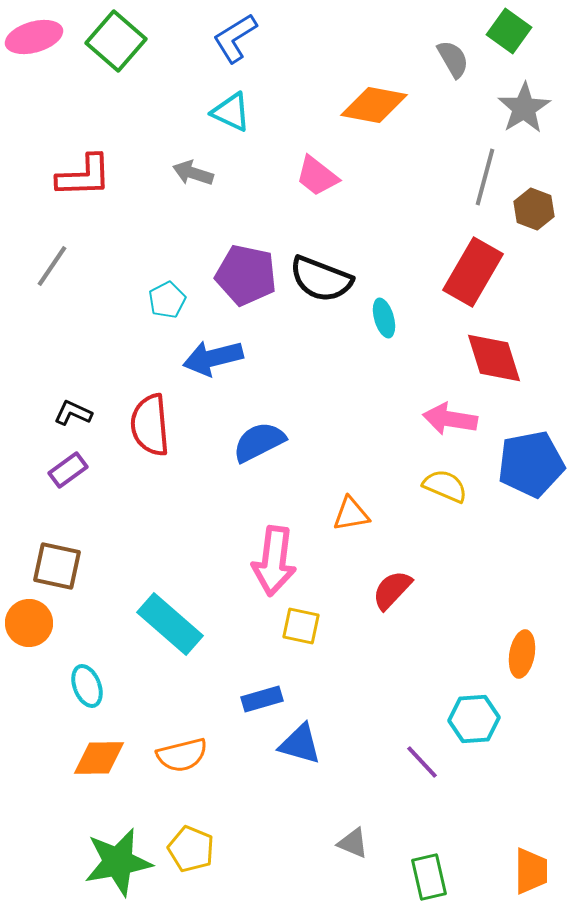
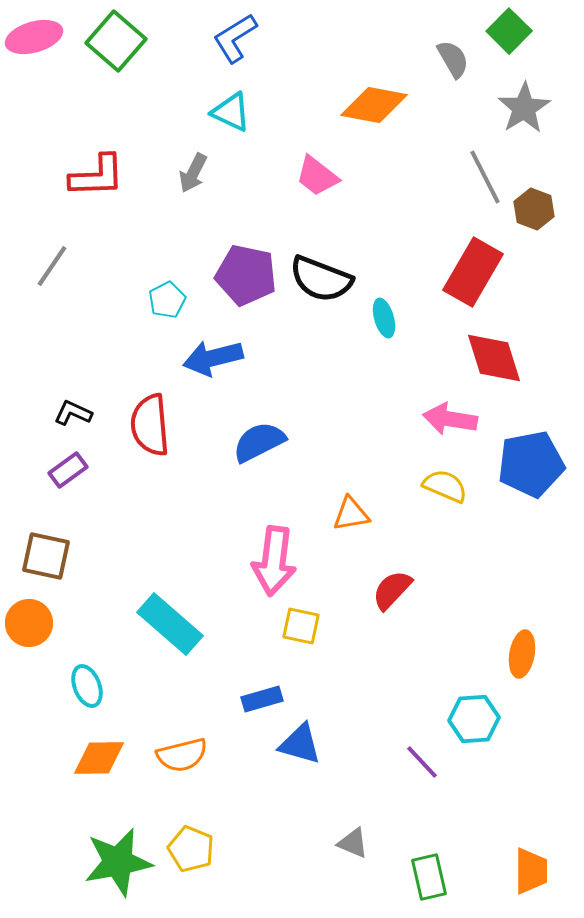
green square at (509, 31): rotated 9 degrees clockwise
gray arrow at (193, 173): rotated 81 degrees counterclockwise
red L-shape at (84, 176): moved 13 px right
gray line at (485, 177): rotated 42 degrees counterclockwise
brown square at (57, 566): moved 11 px left, 10 px up
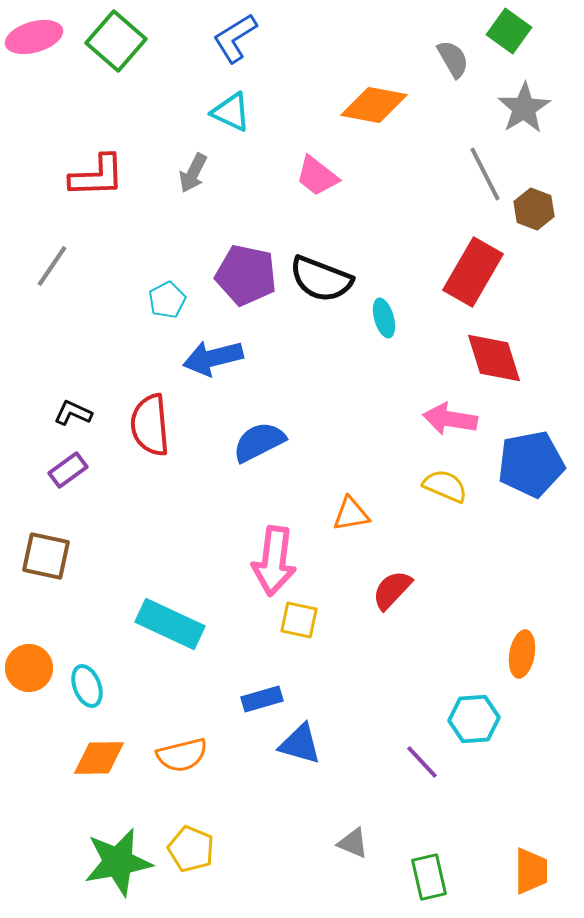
green square at (509, 31): rotated 9 degrees counterclockwise
gray line at (485, 177): moved 3 px up
orange circle at (29, 623): moved 45 px down
cyan rectangle at (170, 624): rotated 16 degrees counterclockwise
yellow square at (301, 626): moved 2 px left, 6 px up
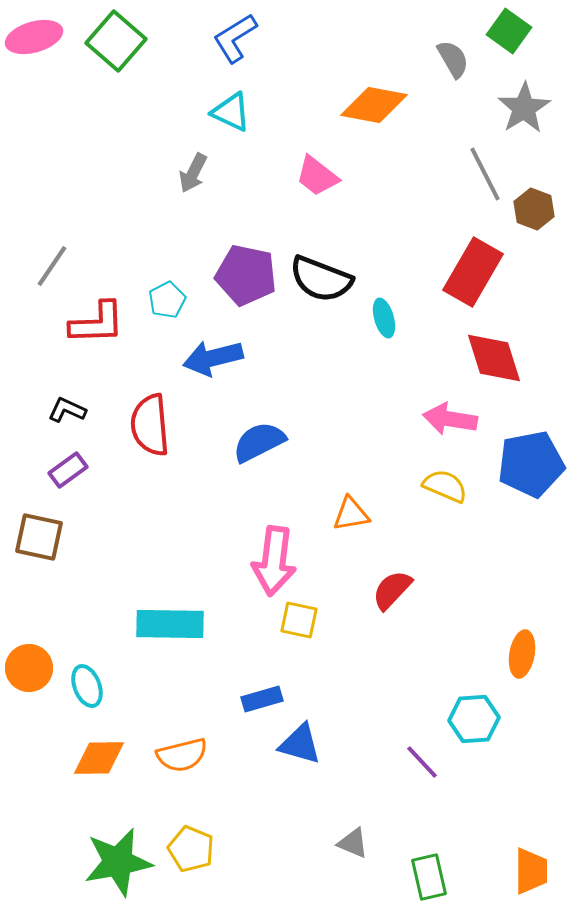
red L-shape at (97, 176): moved 147 px down
black L-shape at (73, 413): moved 6 px left, 3 px up
brown square at (46, 556): moved 7 px left, 19 px up
cyan rectangle at (170, 624): rotated 24 degrees counterclockwise
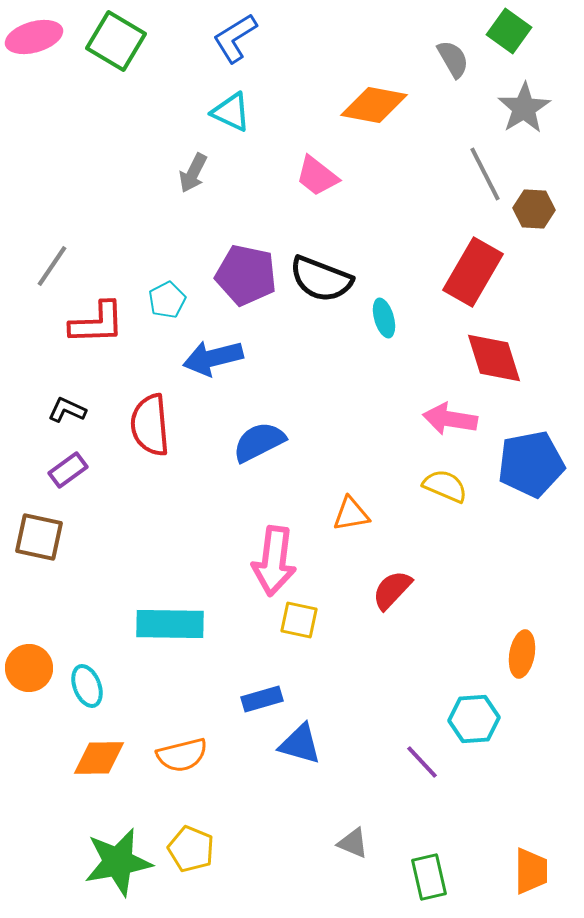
green square at (116, 41): rotated 10 degrees counterclockwise
brown hexagon at (534, 209): rotated 18 degrees counterclockwise
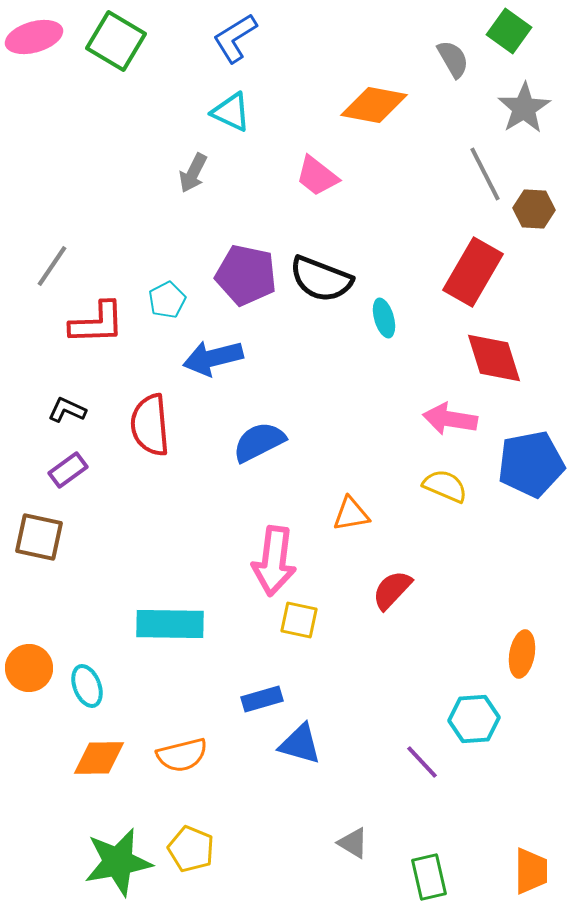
gray triangle at (353, 843): rotated 8 degrees clockwise
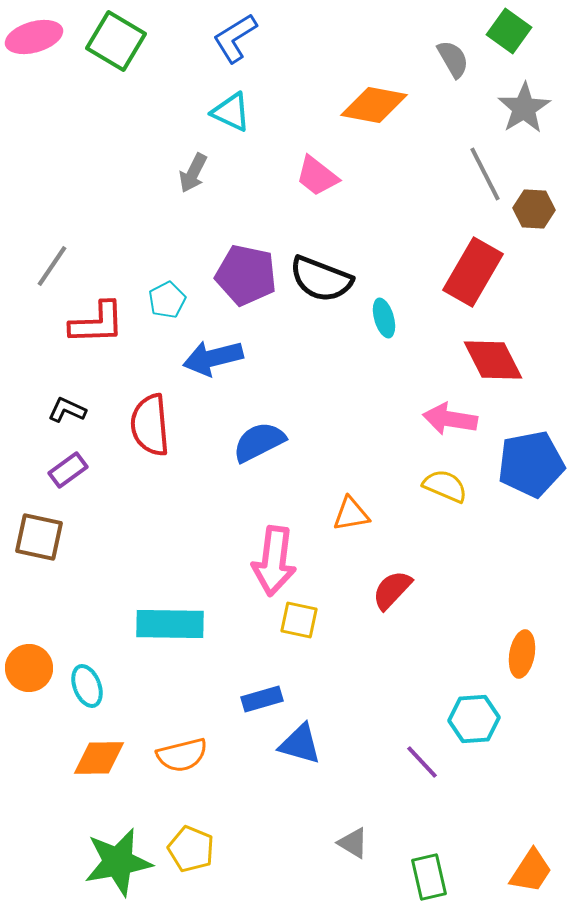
red diamond at (494, 358): moved 1 px left, 2 px down; rotated 10 degrees counterclockwise
orange trapezoid at (531, 871): rotated 33 degrees clockwise
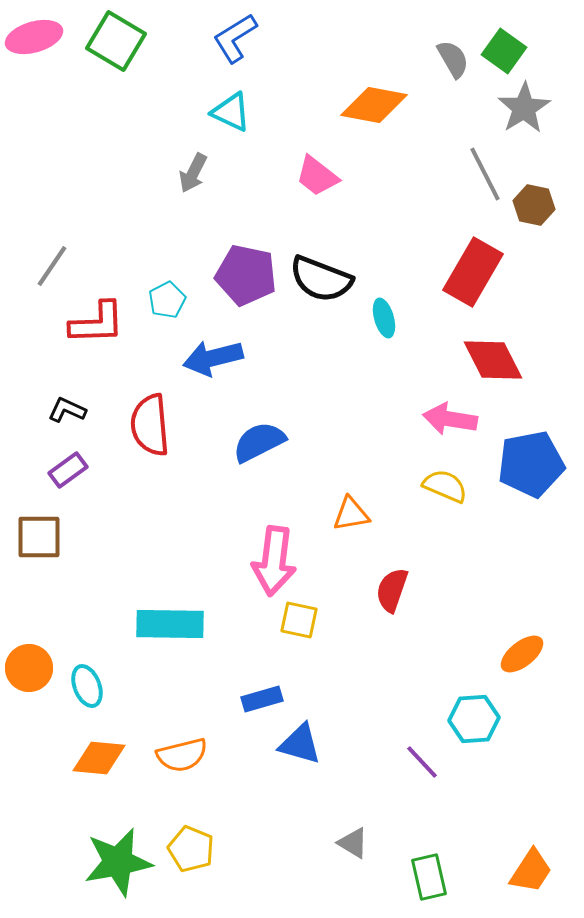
green square at (509, 31): moved 5 px left, 20 px down
brown hexagon at (534, 209): moved 4 px up; rotated 9 degrees clockwise
brown square at (39, 537): rotated 12 degrees counterclockwise
red semicircle at (392, 590): rotated 24 degrees counterclockwise
orange ellipse at (522, 654): rotated 42 degrees clockwise
orange diamond at (99, 758): rotated 6 degrees clockwise
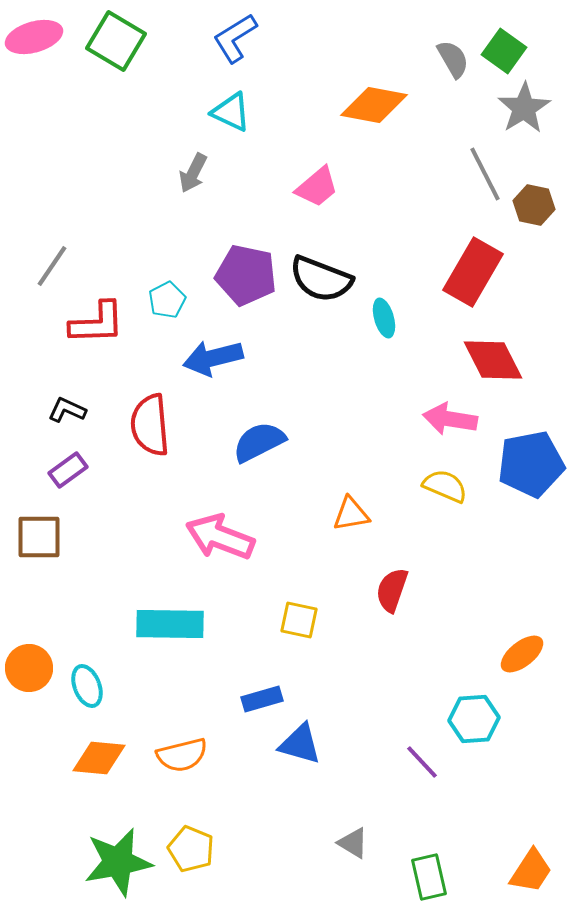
pink trapezoid at (317, 176): moved 11 px down; rotated 78 degrees counterclockwise
pink arrow at (274, 561): moved 54 px left, 24 px up; rotated 104 degrees clockwise
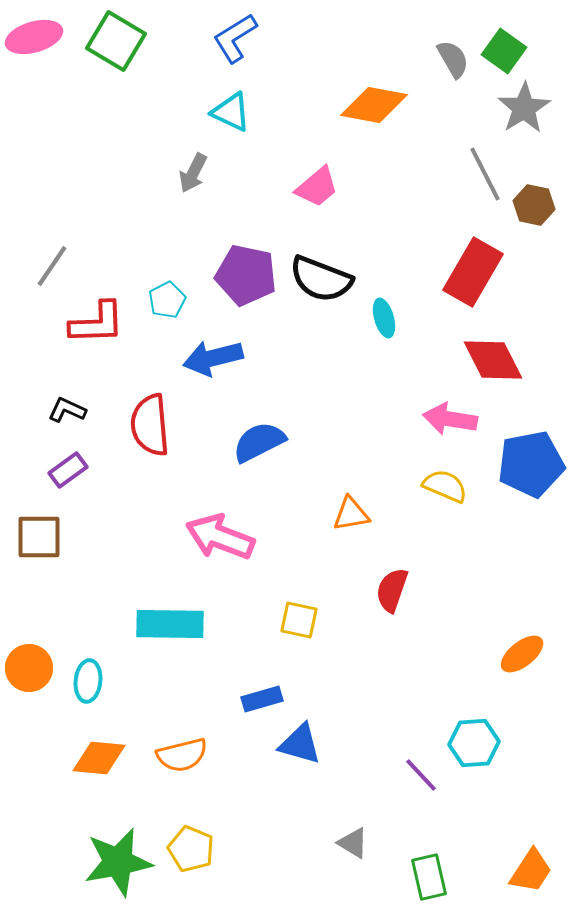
cyan ellipse at (87, 686): moved 1 px right, 5 px up; rotated 27 degrees clockwise
cyan hexagon at (474, 719): moved 24 px down
purple line at (422, 762): moved 1 px left, 13 px down
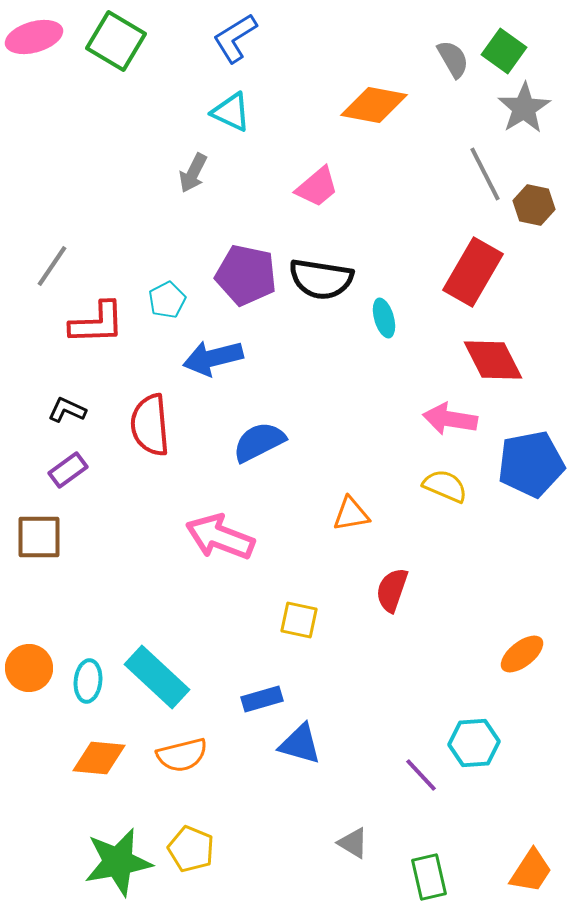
black semicircle at (321, 279): rotated 12 degrees counterclockwise
cyan rectangle at (170, 624): moved 13 px left, 53 px down; rotated 42 degrees clockwise
